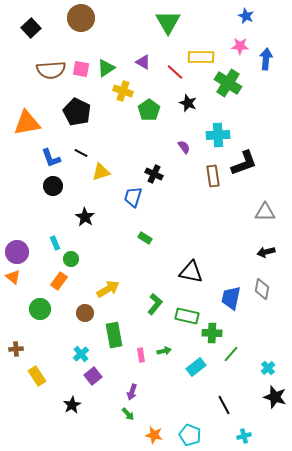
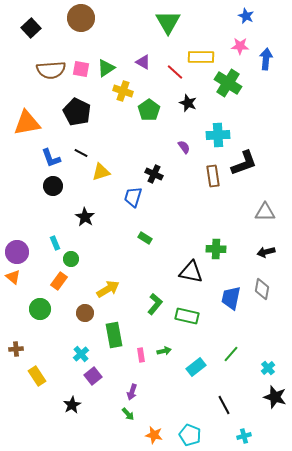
green cross at (212, 333): moved 4 px right, 84 px up
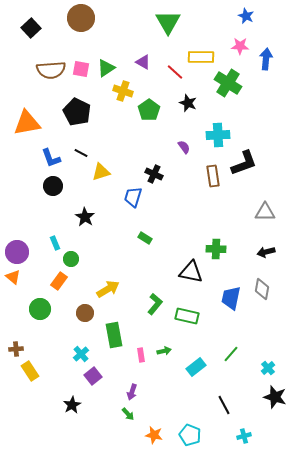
yellow rectangle at (37, 376): moved 7 px left, 5 px up
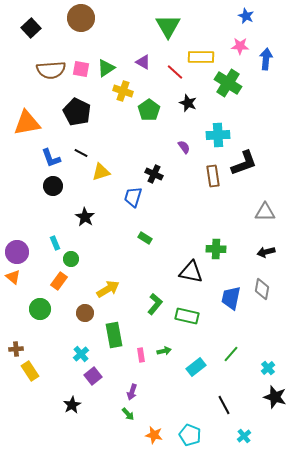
green triangle at (168, 22): moved 4 px down
cyan cross at (244, 436): rotated 24 degrees counterclockwise
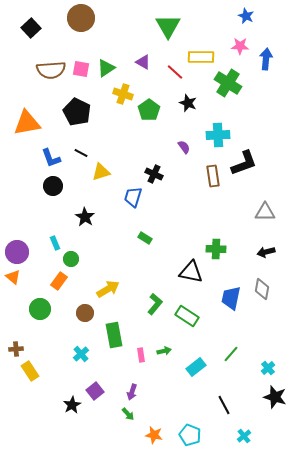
yellow cross at (123, 91): moved 3 px down
green rectangle at (187, 316): rotated 20 degrees clockwise
purple square at (93, 376): moved 2 px right, 15 px down
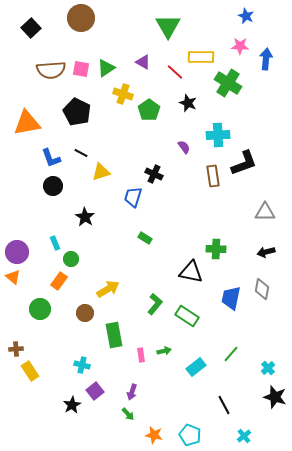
cyan cross at (81, 354): moved 1 px right, 11 px down; rotated 35 degrees counterclockwise
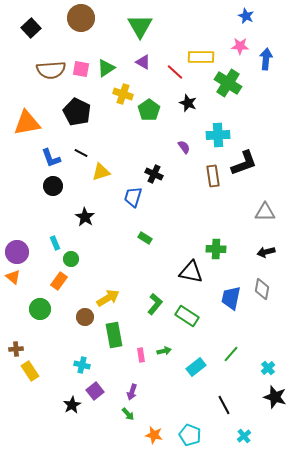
green triangle at (168, 26): moved 28 px left
yellow arrow at (108, 289): moved 9 px down
brown circle at (85, 313): moved 4 px down
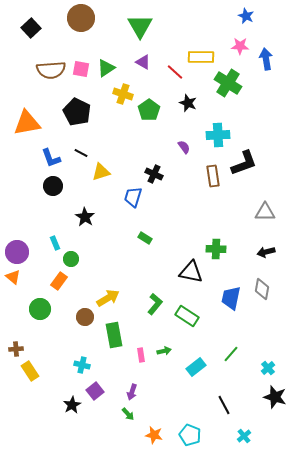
blue arrow at (266, 59): rotated 15 degrees counterclockwise
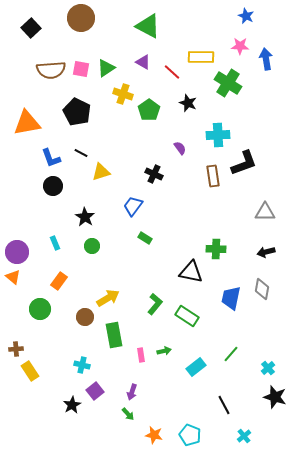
green triangle at (140, 26): moved 8 px right; rotated 32 degrees counterclockwise
red line at (175, 72): moved 3 px left
purple semicircle at (184, 147): moved 4 px left, 1 px down
blue trapezoid at (133, 197): moved 9 px down; rotated 20 degrees clockwise
green circle at (71, 259): moved 21 px right, 13 px up
